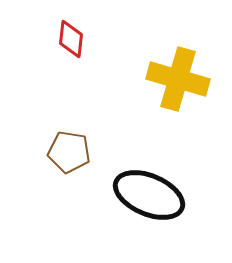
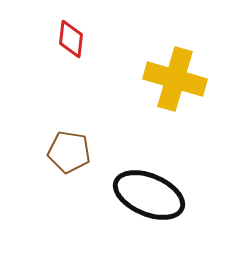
yellow cross: moved 3 px left
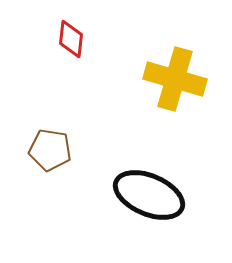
brown pentagon: moved 19 px left, 2 px up
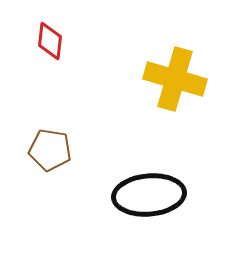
red diamond: moved 21 px left, 2 px down
black ellipse: rotated 28 degrees counterclockwise
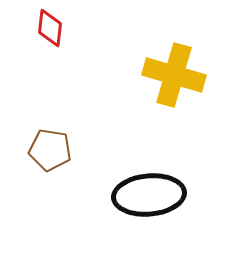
red diamond: moved 13 px up
yellow cross: moved 1 px left, 4 px up
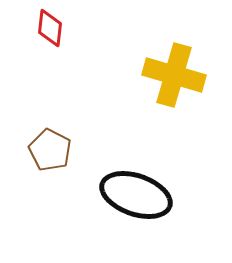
brown pentagon: rotated 18 degrees clockwise
black ellipse: moved 13 px left; rotated 24 degrees clockwise
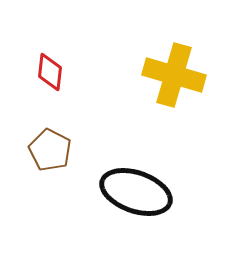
red diamond: moved 44 px down
black ellipse: moved 3 px up
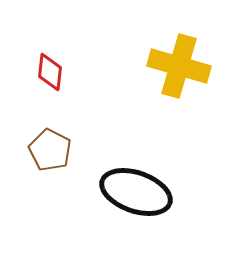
yellow cross: moved 5 px right, 9 px up
